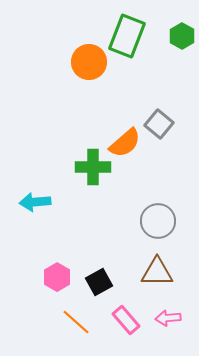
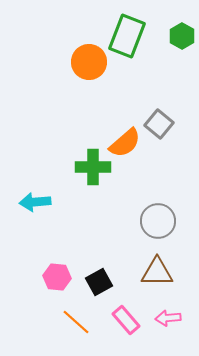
pink hexagon: rotated 24 degrees counterclockwise
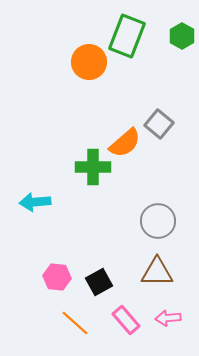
orange line: moved 1 px left, 1 px down
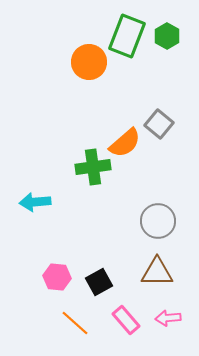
green hexagon: moved 15 px left
green cross: rotated 8 degrees counterclockwise
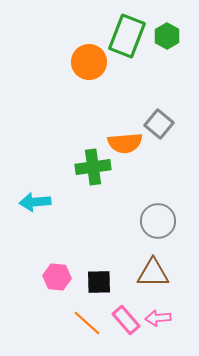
orange semicircle: rotated 36 degrees clockwise
brown triangle: moved 4 px left, 1 px down
black square: rotated 28 degrees clockwise
pink arrow: moved 10 px left
orange line: moved 12 px right
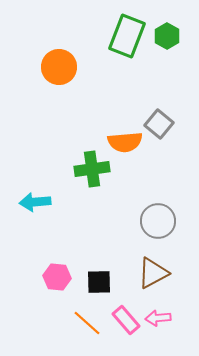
orange circle: moved 30 px left, 5 px down
orange semicircle: moved 1 px up
green cross: moved 1 px left, 2 px down
brown triangle: rotated 28 degrees counterclockwise
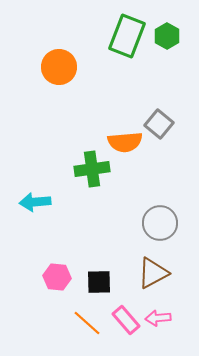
gray circle: moved 2 px right, 2 px down
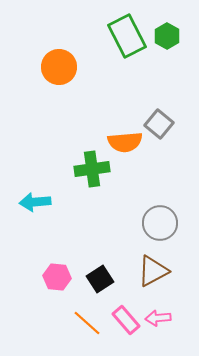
green rectangle: rotated 48 degrees counterclockwise
brown triangle: moved 2 px up
black square: moved 1 px right, 3 px up; rotated 32 degrees counterclockwise
